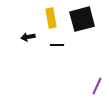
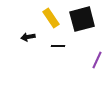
yellow rectangle: rotated 24 degrees counterclockwise
black line: moved 1 px right, 1 px down
purple line: moved 26 px up
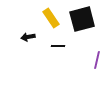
purple line: rotated 12 degrees counterclockwise
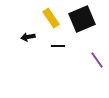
black square: rotated 8 degrees counterclockwise
purple line: rotated 48 degrees counterclockwise
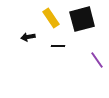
black square: rotated 8 degrees clockwise
